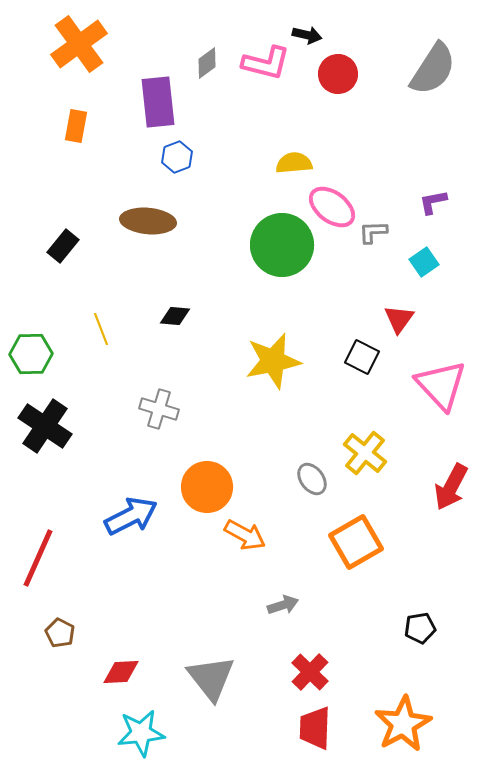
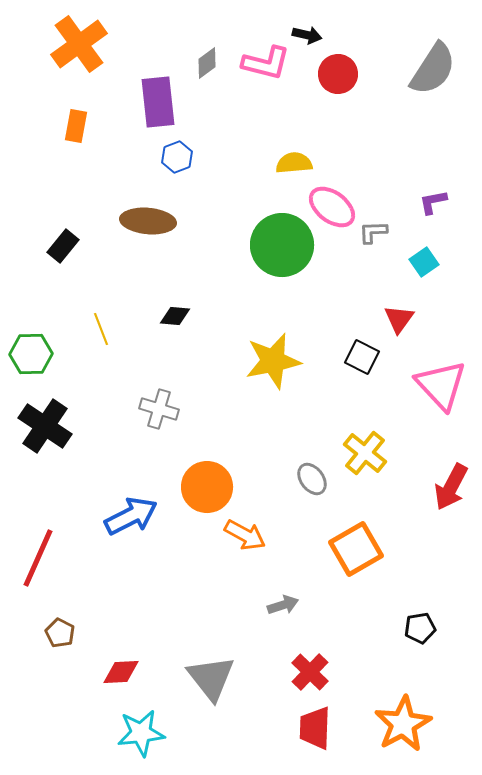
orange square at (356, 542): moved 7 px down
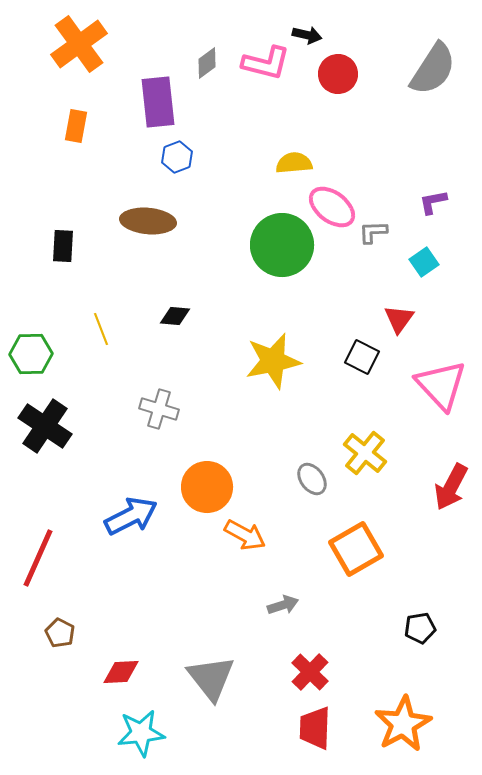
black rectangle at (63, 246): rotated 36 degrees counterclockwise
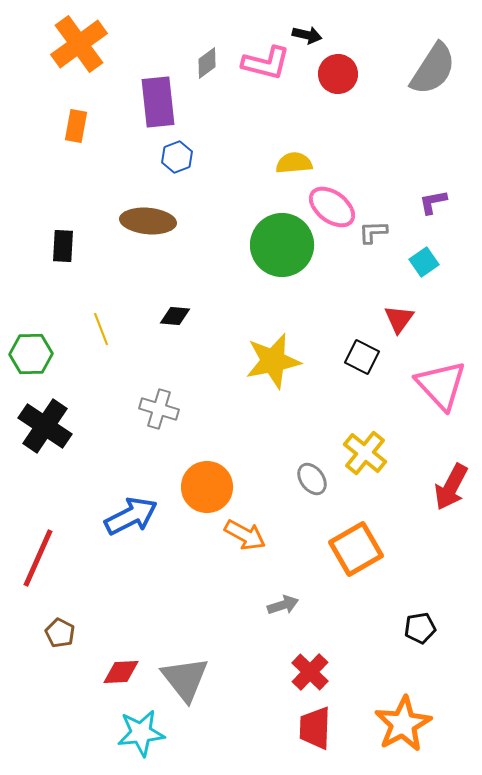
gray triangle at (211, 678): moved 26 px left, 1 px down
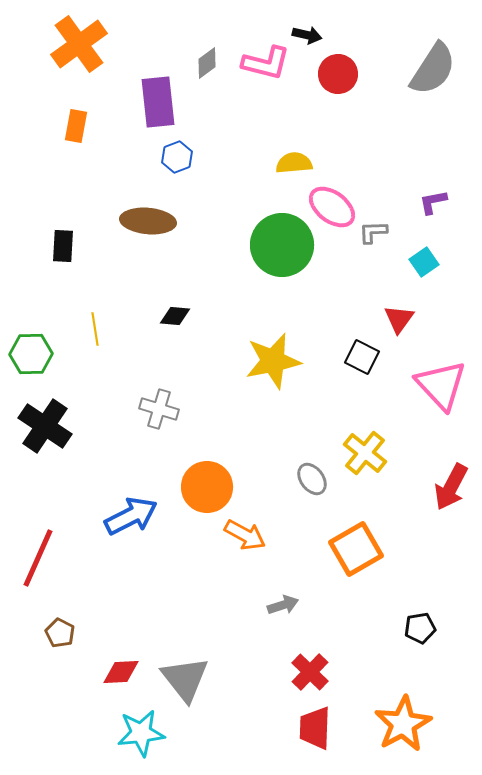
yellow line at (101, 329): moved 6 px left; rotated 12 degrees clockwise
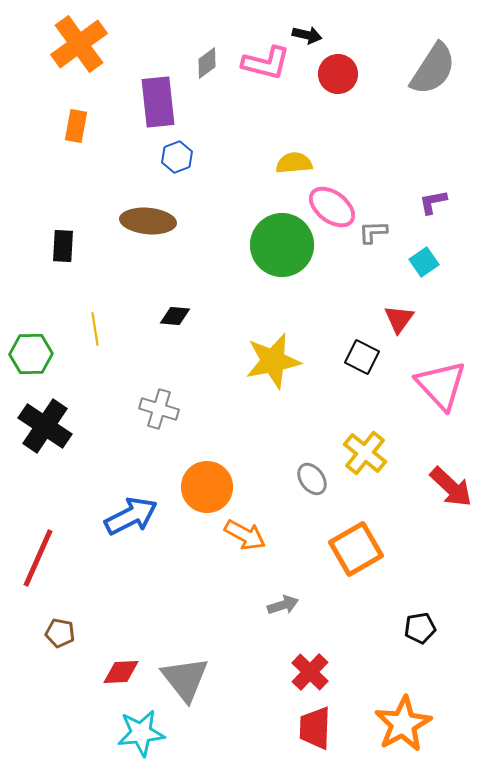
red arrow at (451, 487): rotated 75 degrees counterclockwise
brown pentagon at (60, 633): rotated 16 degrees counterclockwise
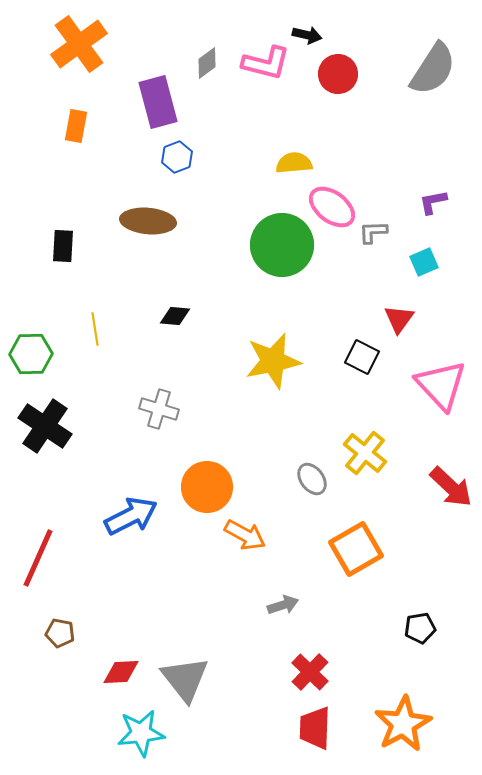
purple rectangle at (158, 102): rotated 9 degrees counterclockwise
cyan square at (424, 262): rotated 12 degrees clockwise
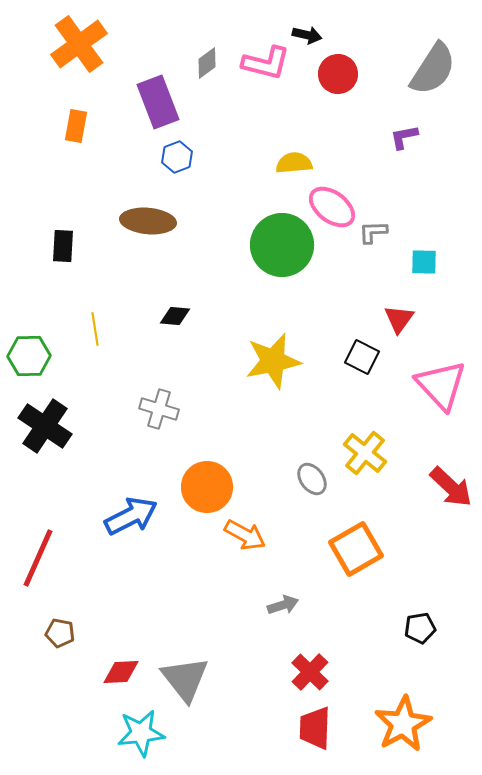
purple rectangle at (158, 102): rotated 6 degrees counterclockwise
purple L-shape at (433, 202): moved 29 px left, 65 px up
cyan square at (424, 262): rotated 24 degrees clockwise
green hexagon at (31, 354): moved 2 px left, 2 px down
